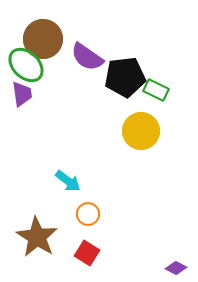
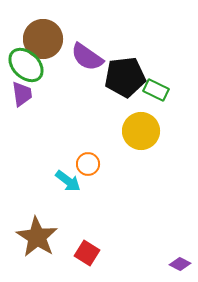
orange circle: moved 50 px up
purple diamond: moved 4 px right, 4 px up
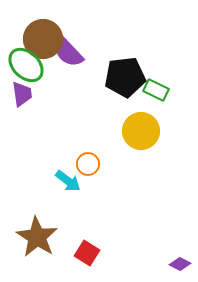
purple semicircle: moved 19 px left, 5 px up; rotated 12 degrees clockwise
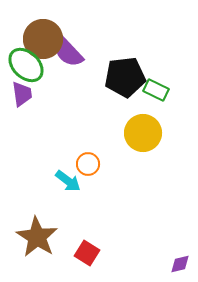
yellow circle: moved 2 px right, 2 px down
purple diamond: rotated 40 degrees counterclockwise
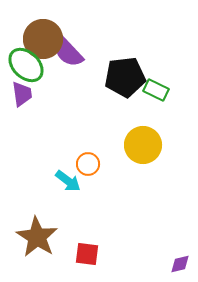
yellow circle: moved 12 px down
red square: moved 1 px down; rotated 25 degrees counterclockwise
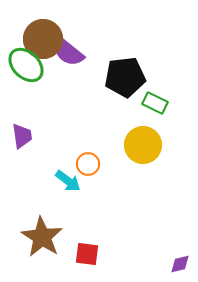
purple semicircle: rotated 8 degrees counterclockwise
green rectangle: moved 1 px left, 13 px down
purple trapezoid: moved 42 px down
brown star: moved 5 px right
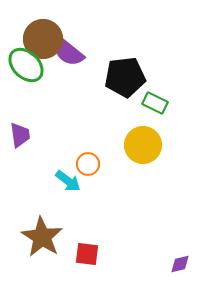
purple trapezoid: moved 2 px left, 1 px up
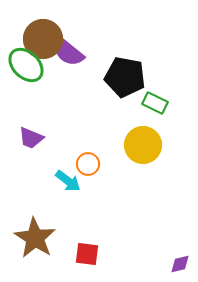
black pentagon: rotated 18 degrees clockwise
purple trapezoid: moved 11 px right, 3 px down; rotated 120 degrees clockwise
brown star: moved 7 px left, 1 px down
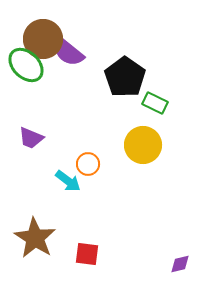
black pentagon: rotated 24 degrees clockwise
